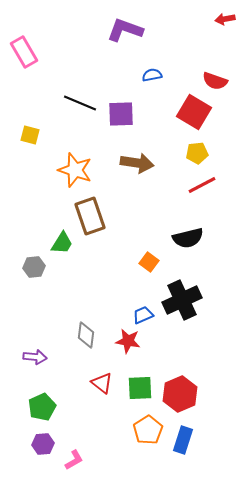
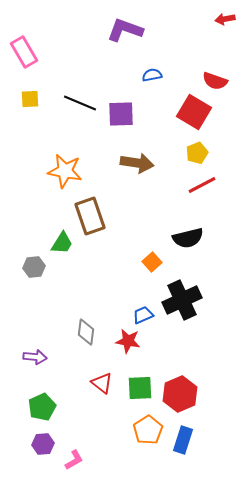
yellow square: moved 36 px up; rotated 18 degrees counterclockwise
yellow pentagon: rotated 15 degrees counterclockwise
orange star: moved 10 px left, 1 px down; rotated 8 degrees counterclockwise
orange square: moved 3 px right; rotated 12 degrees clockwise
gray diamond: moved 3 px up
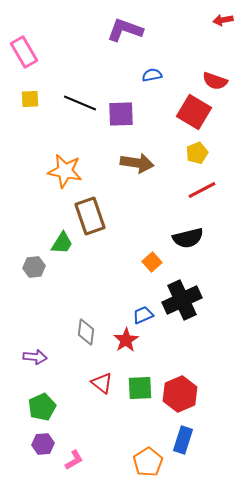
red arrow: moved 2 px left, 1 px down
red line: moved 5 px down
red star: moved 2 px left, 1 px up; rotated 30 degrees clockwise
orange pentagon: moved 32 px down
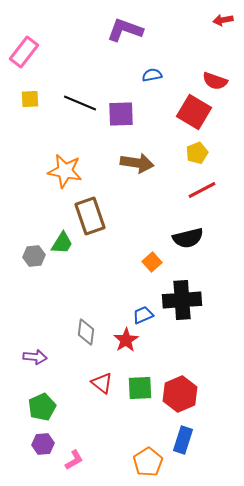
pink rectangle: rotated 68 degrees clockwise
gray hexagon: moved 11 px up
black cross: rotated 21 degrees clockwise
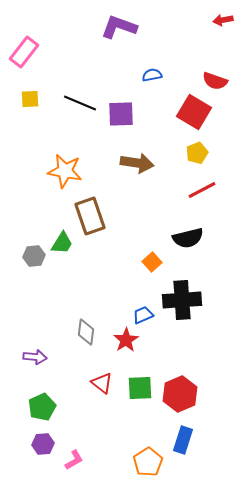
purple L-shape: moved 6 px left, 3 px up
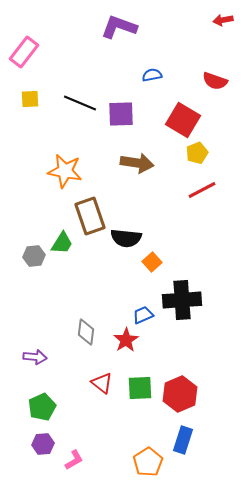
red square: moved 11 px left, 8 px down
black semicircle: moved 62 px left; rotated 20 degrees clockwise
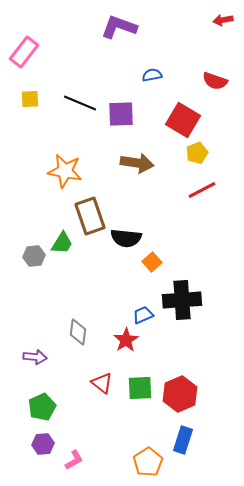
gray diamond: moved 8 px left
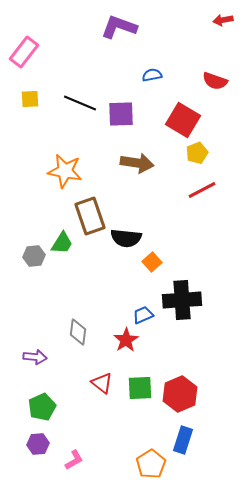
purple hexagon: moved 5 px left
orange pentagon: moved 3 px right, 2 px down
